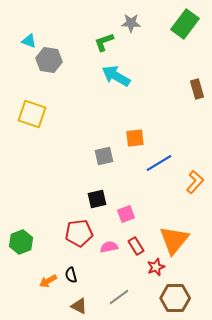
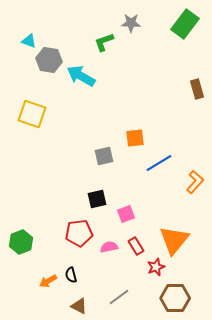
cyan arrow: moved 35 px left
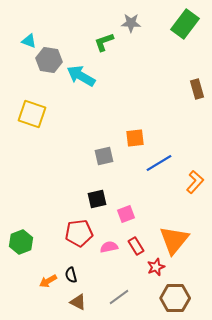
brown triangle: moved 1 px left, 4 px up
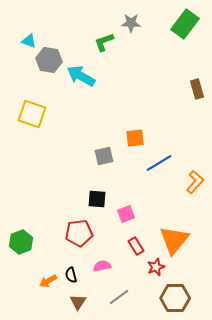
black square: rotated 18 degrees clockwise
pink semicircle: moved 7 px left, 19 px down
brown triangle: rotated 36 degrees clockwise
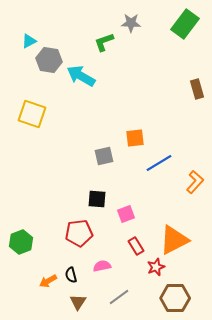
cyan triangle: rotated 49 degrees counterclockwise
orange triangle: rotated 24 degrees clockwise
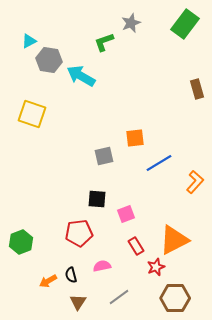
gray star: rotated 24 degrees counterclockwise
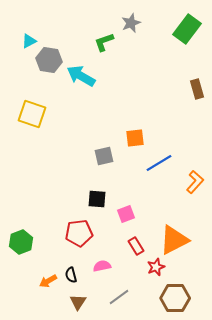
green rectangle: moved 2 px right, 5 px down
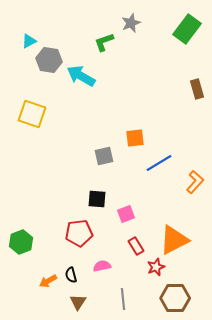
gray line: moved 4 px right, 2 px down; rotated 60 degrees counterclockwise
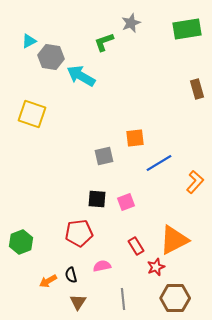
green rectangle: rotated 44 degrees clockwise
gray hexagon: moved 2 px right, 3 px up
pink square: moved 12 px up
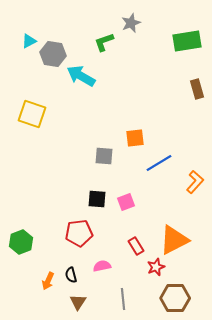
green rectangle: moved 12 px down
gray hexagon: moved 2 px right, 3 px up
gray square: rotated 18 degrees clockwise
orange arrow: rotated 36 degrees counterclockwise
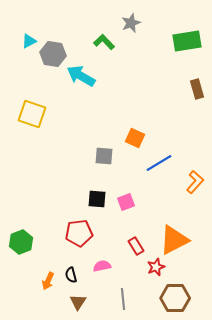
green L-shape: rotated 65 degrees clockwise
orange square: rotated 30 degrees clockwise
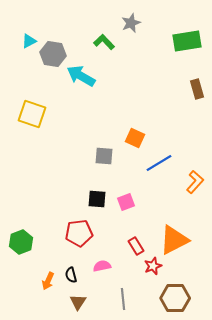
red star: moved 3 px left, 1 px up
